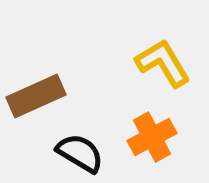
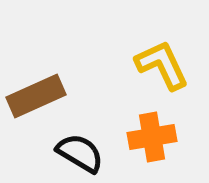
yellow L-shape: moved 1 px left, 2 px down; rotated 6 degrees clockwise
orange cross: rotated 18 degrees clockwise
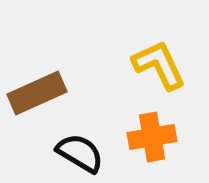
yellow L-shape: moved 3 px left
brown rectangle: moved 1 px right, 3 px up
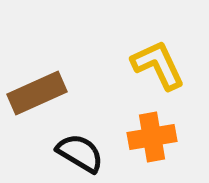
yellow L-shape: moved 1 px left
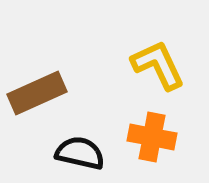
orange cross: rotated 21 degrees clockwise
black semicircle: rotated 18 degrees counterclockwise
